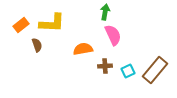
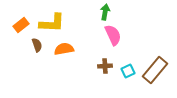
orange semicircle: moved 19 px left
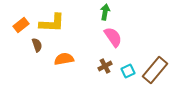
pink semicircle: moved 2 px down; rotated 10 degrees counterclockwise
orange semicircle: moved 10 px down
brown cross: rotated 24 degrees counterclockwise
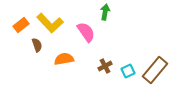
yellow L-shape: moved 2 px left; rotated 44 degrees clockwise
pink semicircle: moved 27 px left, 5 px up
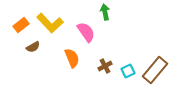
green arrow: rotated 21 degrees counterclockwise
brown semicircle: moved 4 px left, 2 px down; rotated 80 degrees clockwise
orange semicircle: moved 8 px right, 1 px up; rotated 78 degrees clockwise
